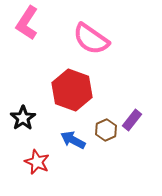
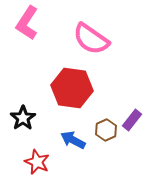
red hexagon: moved 2 px up; rotated 12 degrees counterclockwise
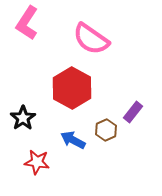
red hexagon: rotated 21 degrees clockwise
purple rectangle: moved 1 px right, 8 px up
red star: rotated 15 degrees counterclockwise
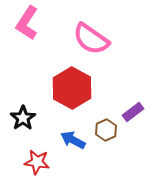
purple rectangle: rotated 15 degrees clockwise
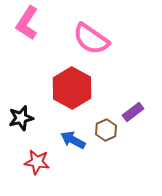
black star: moved 2 px left; rotated 20 degrees clockwise
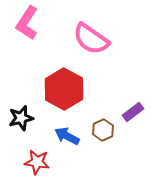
red hexagon: moved 8 px left, 1 px down
brown hexagon: moved 3 px left
blue arrow: moved 6 px left, 4 px up
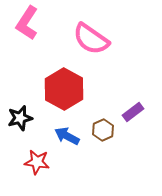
black star: moved 1 px left
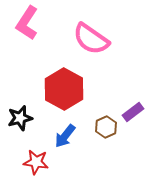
brown hexagon: moved 3 px right, 3 px up
blue arrow: moved 2 px left; rotated 80 degrees counterclockwise
red star: moved 1 px left
